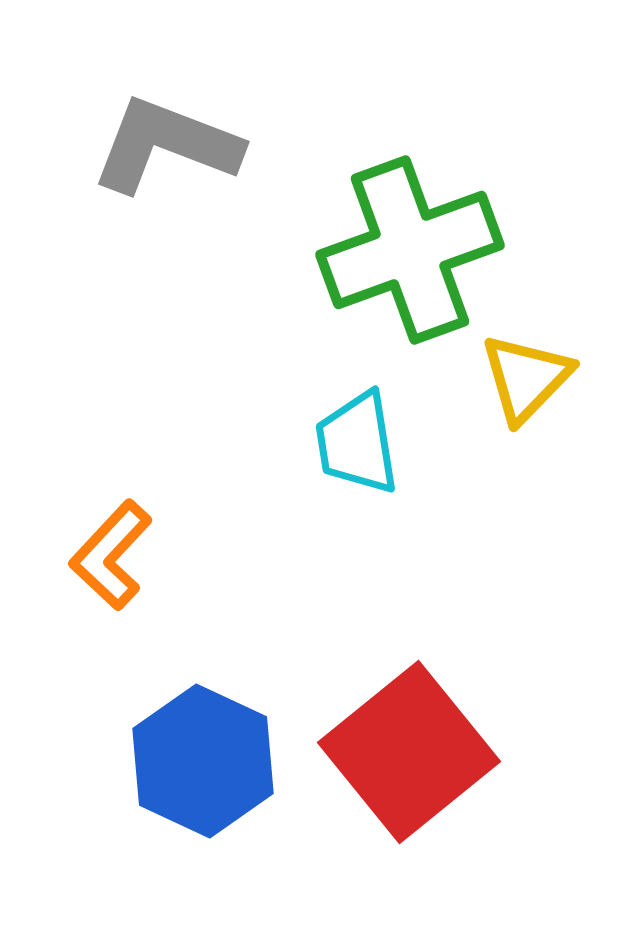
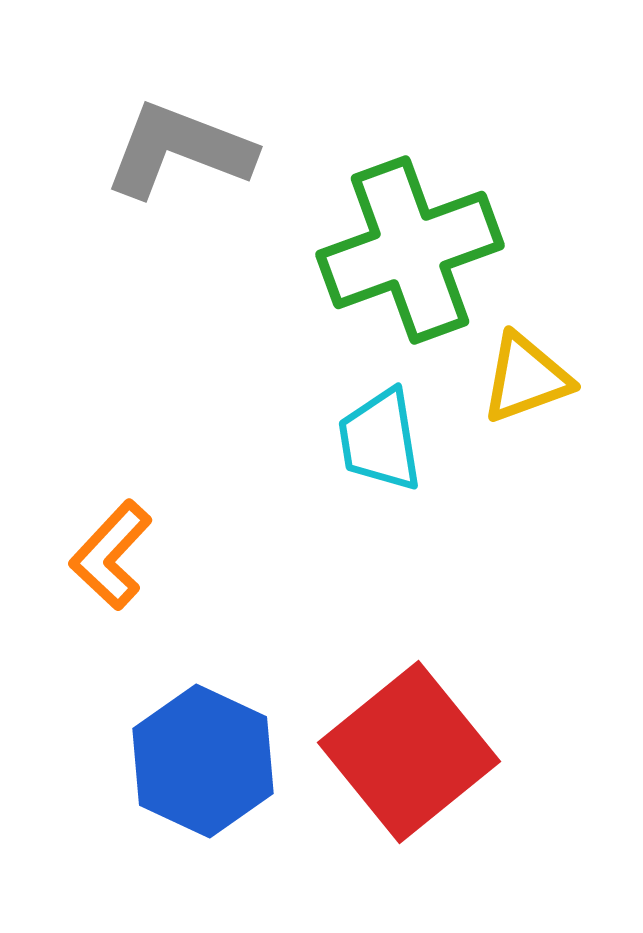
gray L-shape: moved 13 px right, 5 px down
yellow triangle: rotated 26 degrees clockwise
cyan trapezoid: moved 23 px right, 3 px up
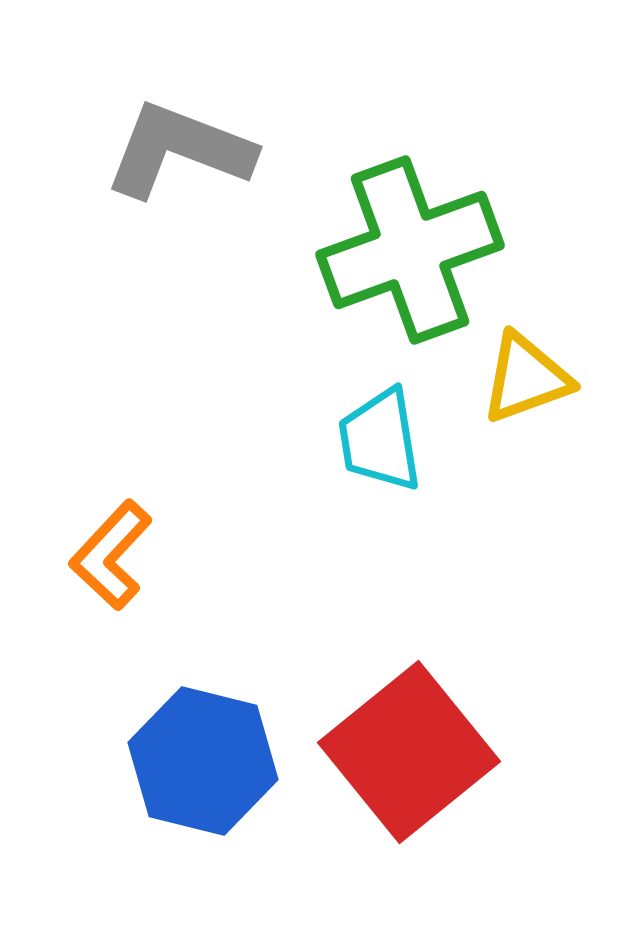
blue hexagon: rotated 11 degrees counterclockwise
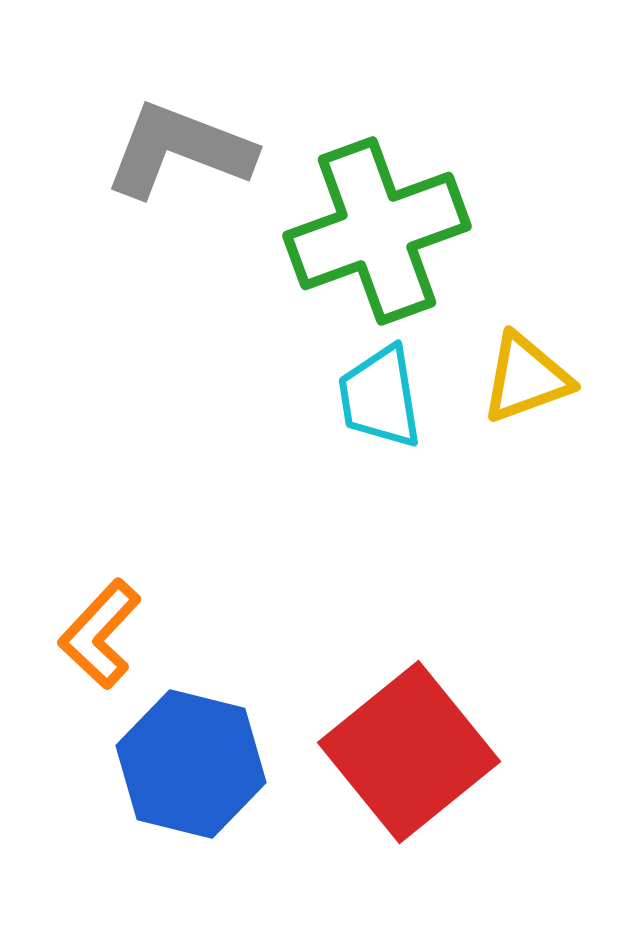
green cross: moved 33 px left, 19 px up
cyan trapezoid: moved 43 px up
orange L-shape: moved 11 px left, 79 px down
blue hexagon: moved 12 px left, 3 px down
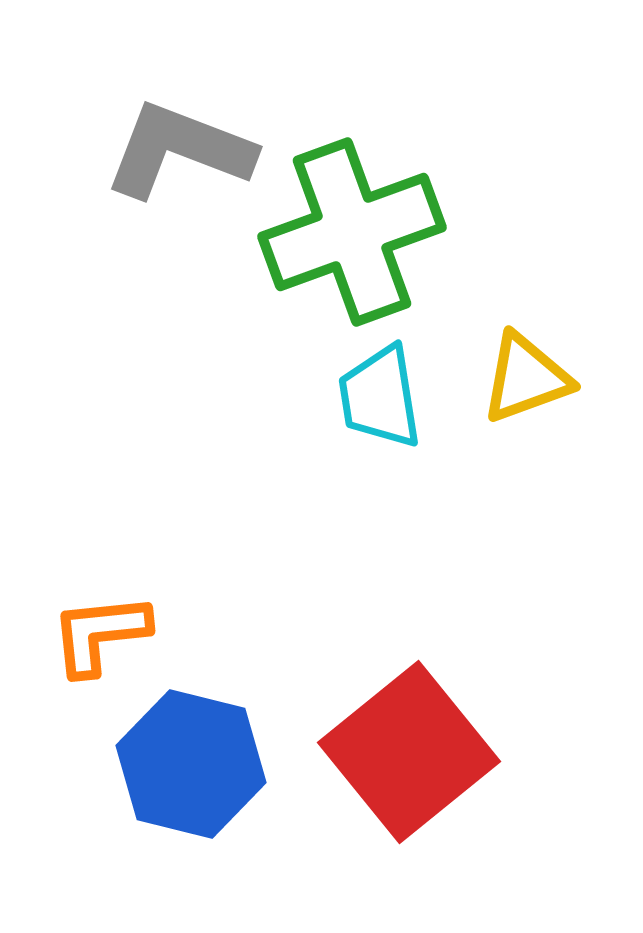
green cross: moved 25 px left, 1 px down
orange L-shape: rotated 41 degrees clockwise
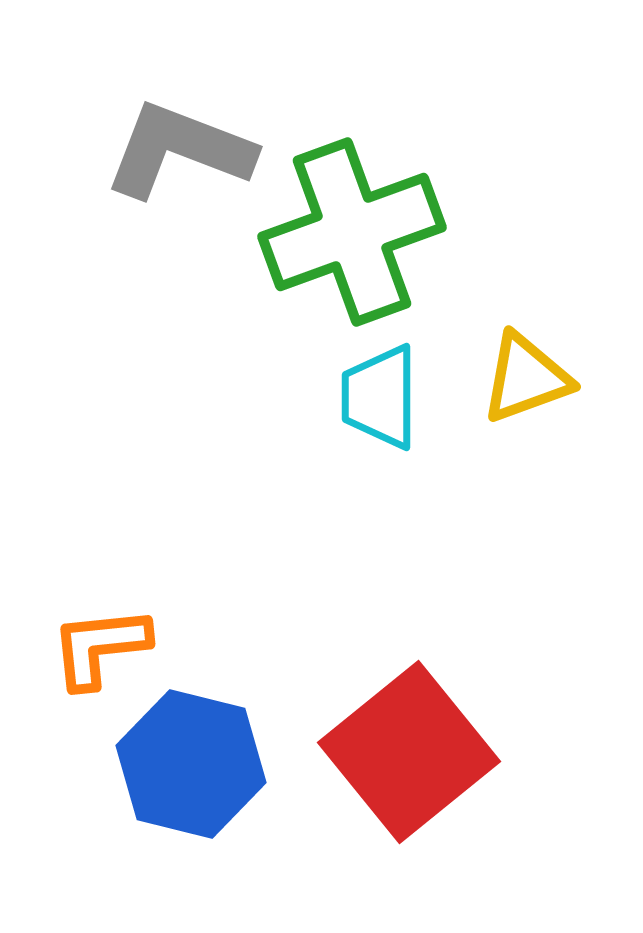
cyan trapezoid: rotated 9 degrees clockwise
orange L-shape: moved 13 px down
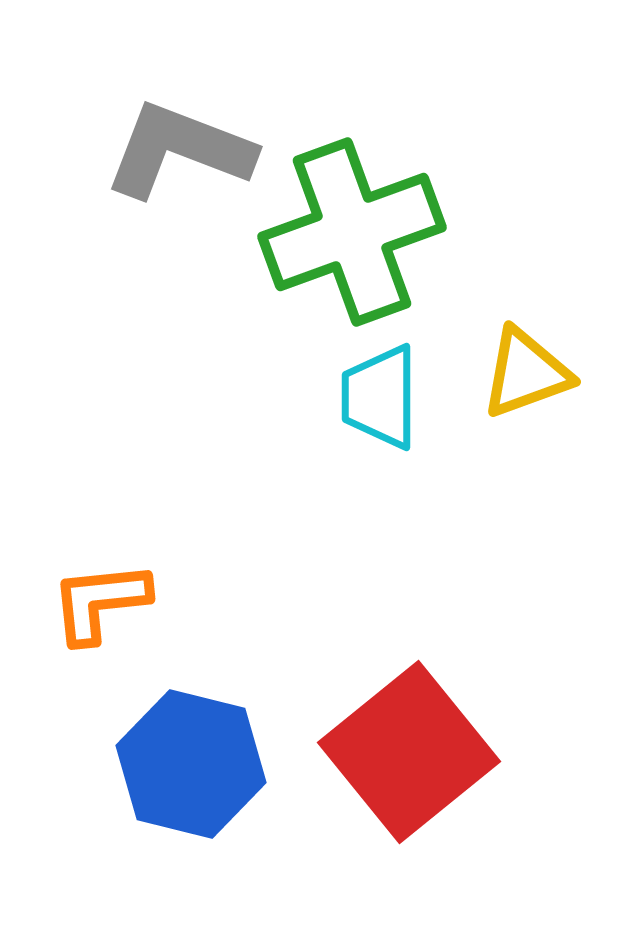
yellow triangle: moved 5 px up
orange L-shape: moved 45 px up
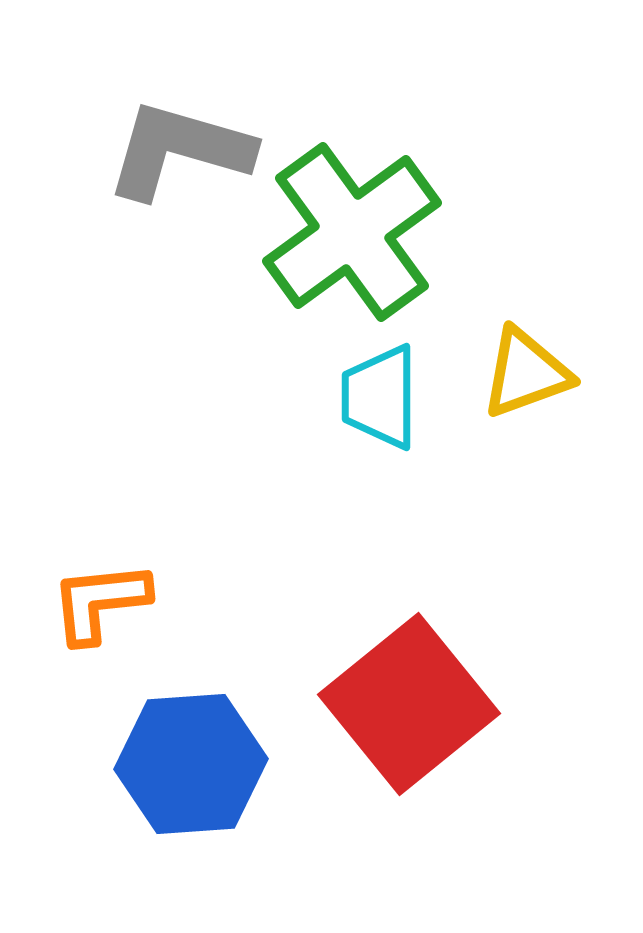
gray L-shape: rotated 5 degrees counterclockwise
green cross: rotated 16 degrees counterclockwise
red square: moved 48 px up
blue hexagon: rotated 18 degrees counterclockwise
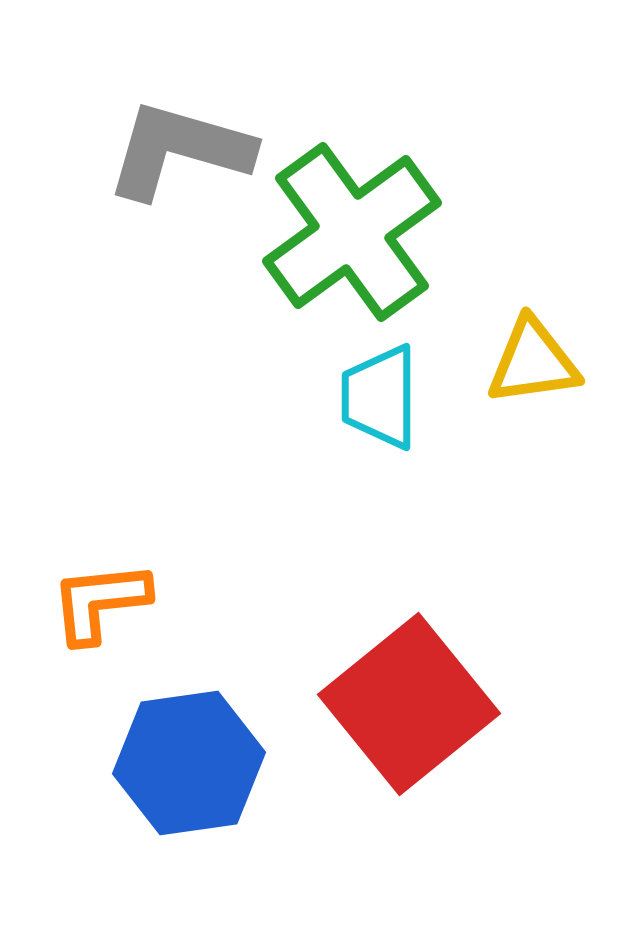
yellow triangle: moved 7 px right, 11 px up; rotated 12 degrees clockwise
blue hexagon: moved 2 px left, 1 px up; rotated 4 degrees counterclockwise
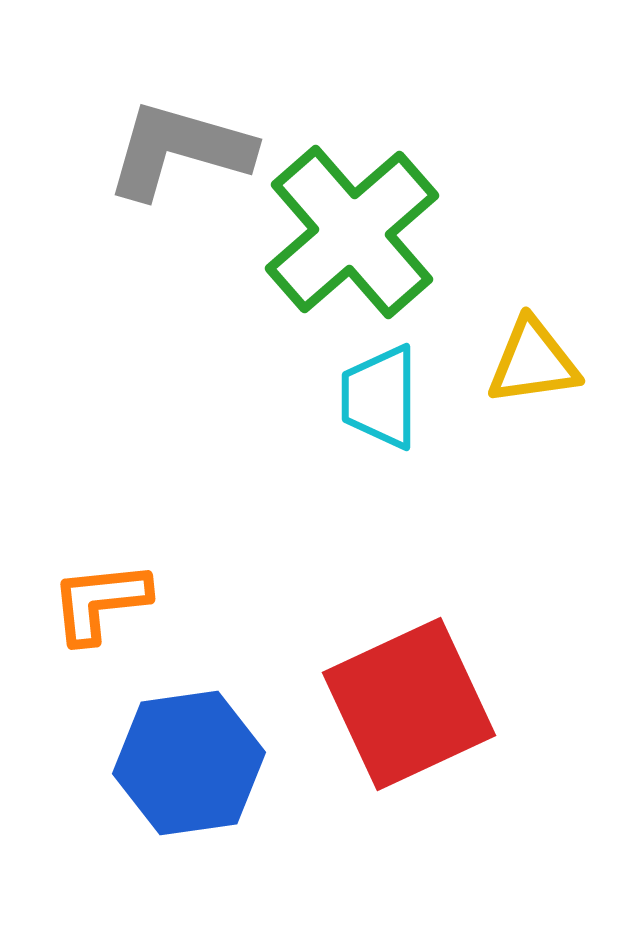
green cross: rotated 5 degrees counterclockwise
red square: rotated 14 degrees clockwise
